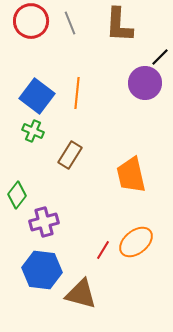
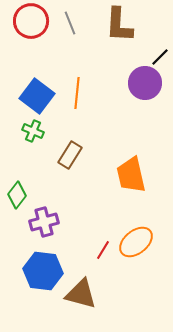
blue hexagon: moved 1 px right, 1 px down
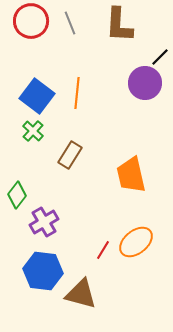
green cross: rotated 20 degrees clockwise
purple cross: rotated 16 degrees counterclockwise
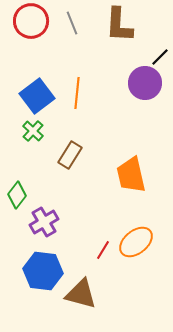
gray line: moved 2 px right
blue square: rotated 16 degrees clockwise
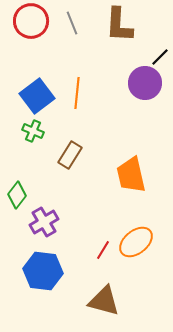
green cross: rotated 20 degrees counterclockwise
brown triangle: moved 23 px right, 7 px down
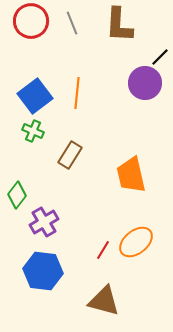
blue square: moved 2 px left
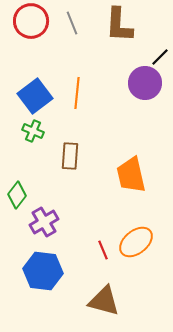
brown rectangle: moved 1 px down; rotated 28 degrees counterclockwise
red line: rotated 54 degrees counterclockwise
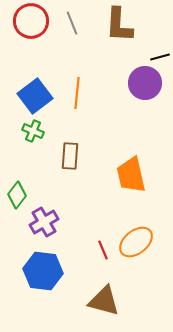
black line: rotated 30 degrees clockwise
